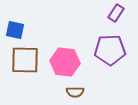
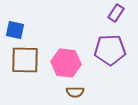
pink hexagon: moved 1 px right, 1 px down
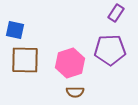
pink hexagon: moved 4 px right; rotated 24 degrees counterclockwise
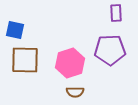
purple rectangle: rotated 36 degrees counterclockwise
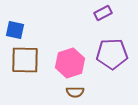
purple rectangle: moved 13 px left; rotated 66 degrees clockwise
purple pentagon: moved 2 px right, 4 px down
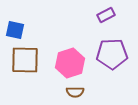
purple rectangle: moved 3 px right, 2 px down
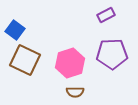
blue square: rotated 24 degrees clockwise
brown square: rotated 24 degrees clockwise
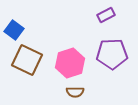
blue square: moved 1 px left
brown square: moved 2 px right
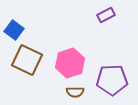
purple pentagon: moved 26 px down
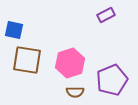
blue square: rotated 24 degrees counterclockwise
brown square: rotated 16 degrees counterclockwise
purple pentagon: rotated 20 degrees counterclockwise
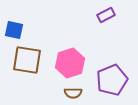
brown semicircle: moved 2 px left, 1 px down
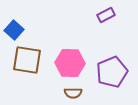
blue square: rotated 30 degrees clockwise
pink hexagon: rotated 20 degrees clockwise
purple pentagon: moved 8 px up
